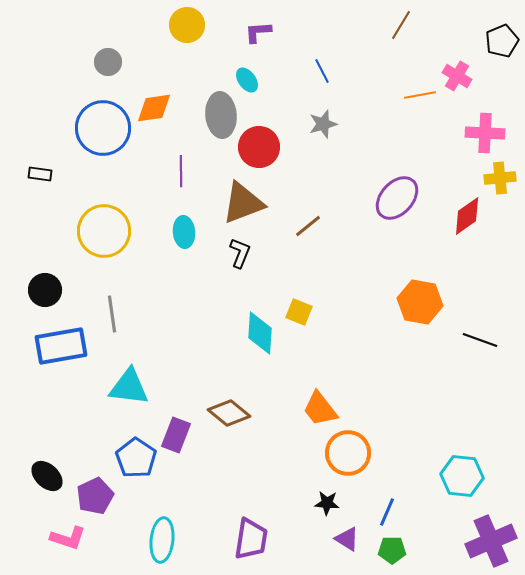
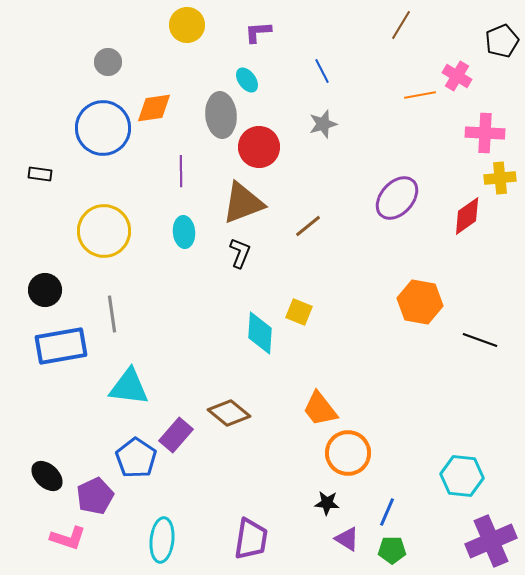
purple rectangle at (176, 435): rotated 20 degrees clockwise
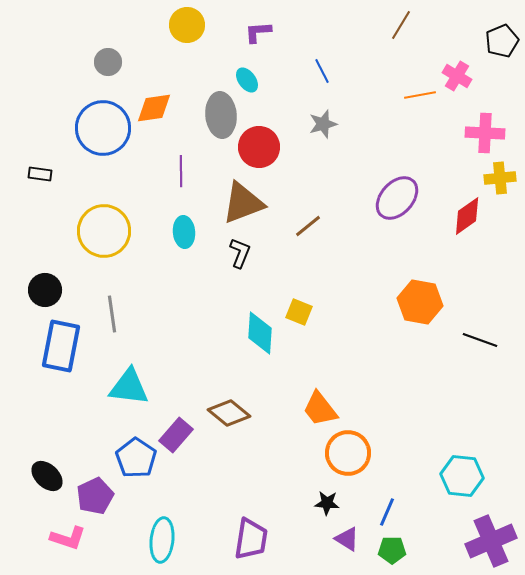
blue rectangle at (61, 346): rotated 69 degrees counterclockwise
